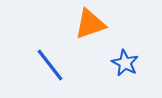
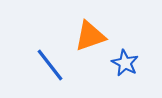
orange triangle: moved 12 px down
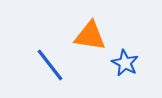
orange triangle: rotated 28 degrees clockwise
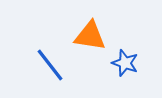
blue star: rotated 8 degrees counterclockwise
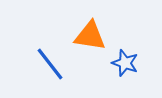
blue line: moved 1 px up
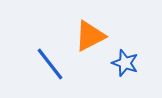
orange triangle: rotated 36 degrees counterclockwise
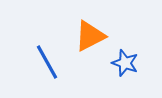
blue line: moved 3 px left, 2 px up; rotated 9 degrees clockwise
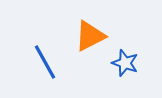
blue line: moved 2 px left
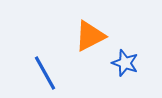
blue line: moved 11 px down
